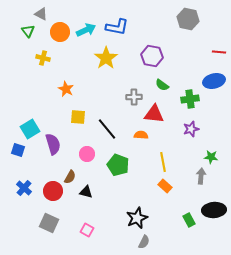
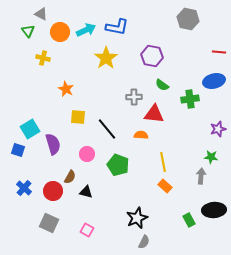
purple star: moved 27 px right
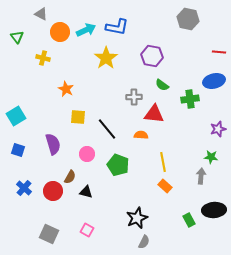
green triangle: moved 11 px left, 6 px down
cyan square: moved 14 px left, 13 px up
gray square: moved 11 px down
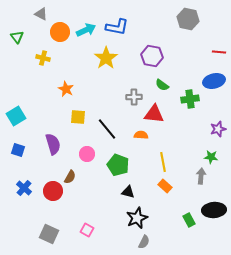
black triangle: moved 42 px right
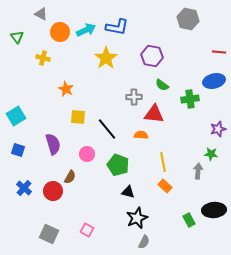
green star: moved 3 px up
gray arrow: moved 3 px left, 5 px up
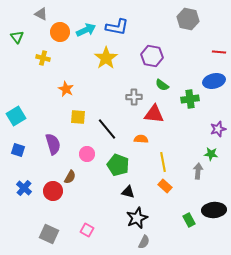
orange semicircle: moved 4 px down
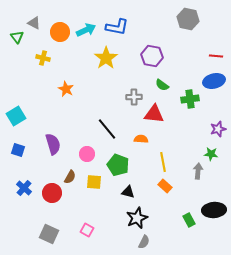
gray triangle: moved 7 px left, 9 px down
red line: moved 3 px left, 4 px down
yellow square: moved 16 px right, 65 px down
red circle: moved 1 px left, 2 px down
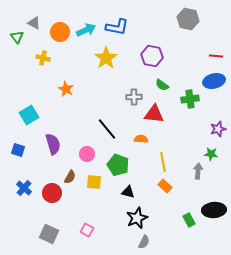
cyan square: moved 13 px right, 1 px up
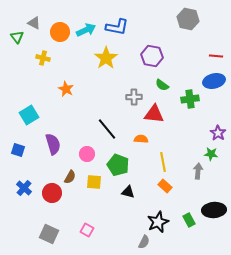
purple star: moved 4 px down; rotated 21 degrees counterclockwise
black star: moved 21 px right, 4 px down
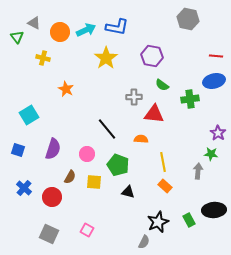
purple semicircle: moved 5 px down; rotated 35 degrees clockwise
red circle: moved 4 px down
